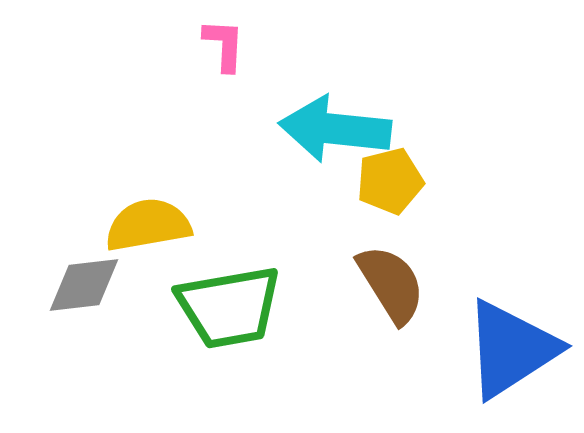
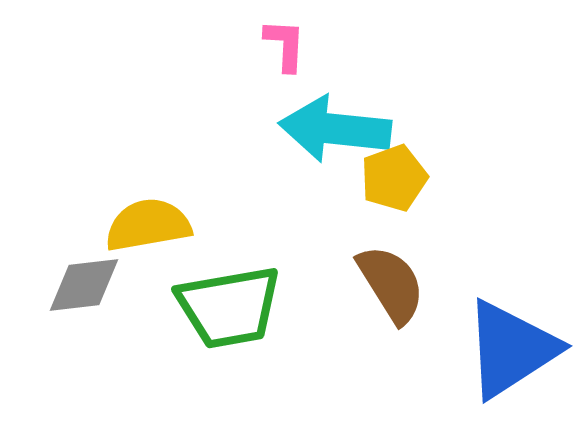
pink L-shape: moved 61 px right
yellow pentagon: moved 4 px right, 3 px up; rotated 6 degrees counterclockwise
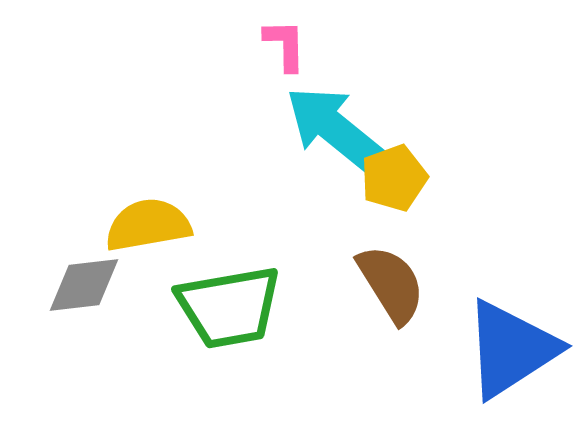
pink L-shape: rotated 4 degrees counterclockwise
cyan arrow: rotated 33 degrees clockwise
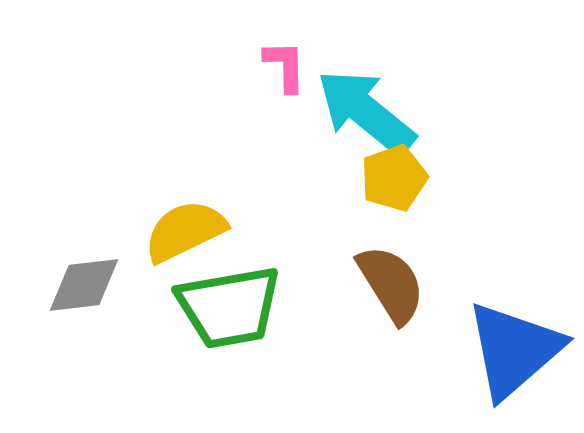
pink L-shape: moved 21 px down
cyan arrow: moved 31 px right, 17 px up
yellow semicircle: moved 37 px right, 6 px down; rotated 16 degrees counterclockwise
blue triangle: moved 3 px right, 1 px down; rotated 8 degrees counterclockwise
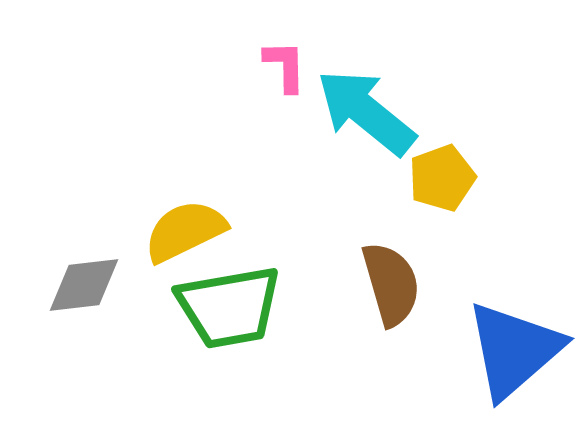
yellow pentagon: moved 48 px right
brown semicircle: rotated 16 degrees clockwise
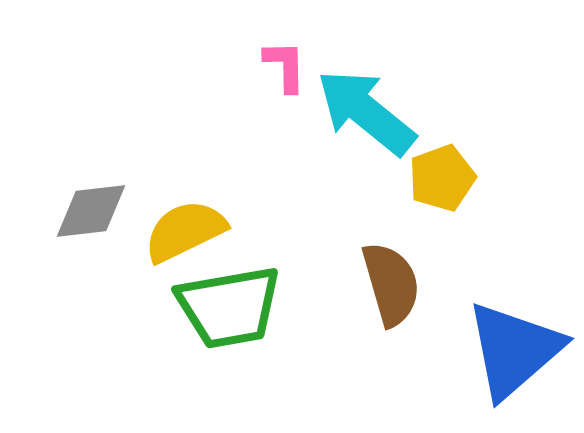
gray diamond: moved 7 px right, 74 px up
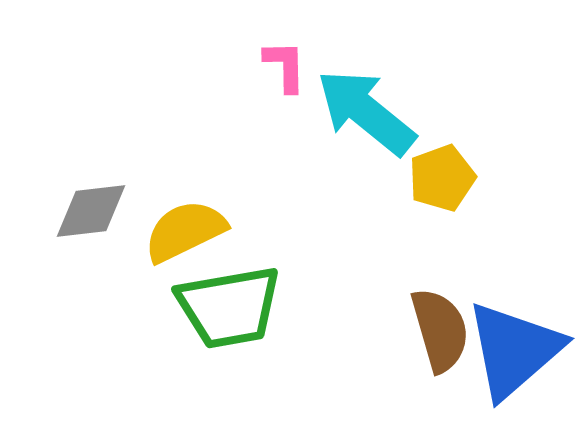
brown semicircle: moved 49 px right, 46 px down
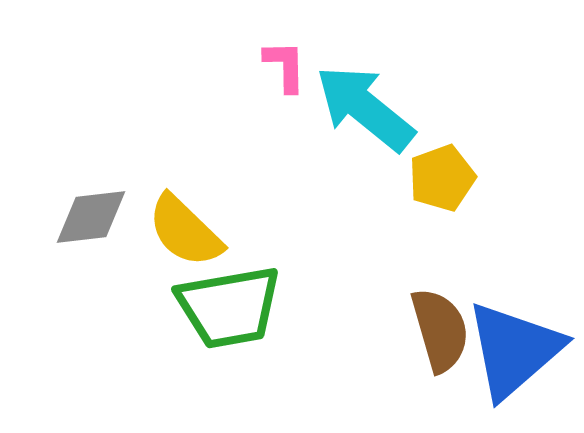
cyan arrow: moved 1 px left, 4 px up
gray diamond: moved 6 px down
yellow semicircle: rotated 110 degrees counterclockwise
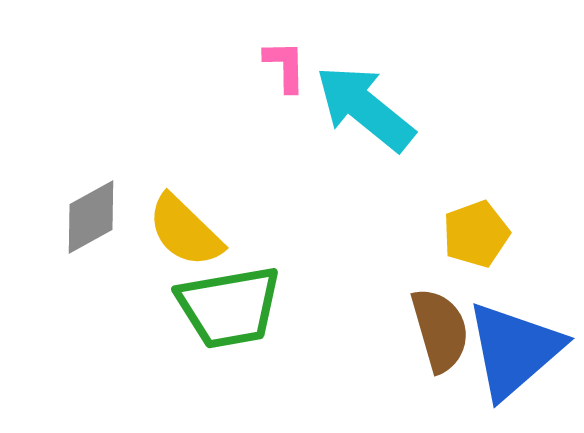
yellow pentagon: moved 34 px right, 56 px down
gray diamond: rotated 22 degrees counterclockwise
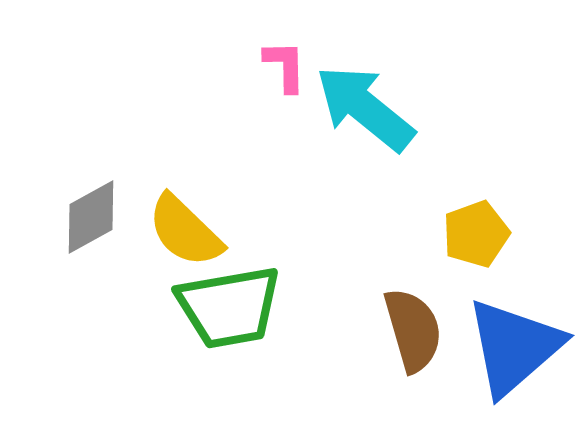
brown semicircle: moved 27 px left
blue triangle: moved 3 px up
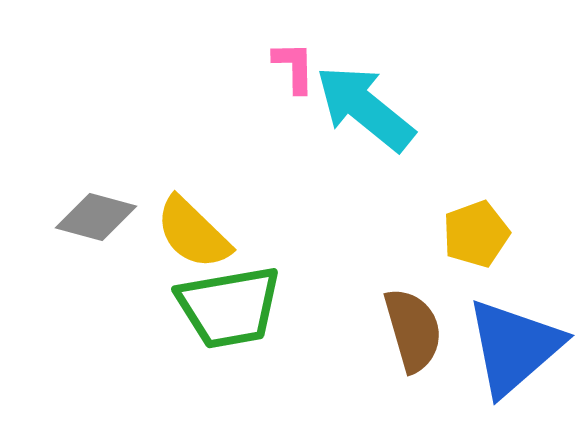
pink L-shape: moved 9 px right, 1 px down
gray diamond: moved 5 px right; rotated 44 degrees clockwise
yellow semicircle: moved 8 px right, 2 px down
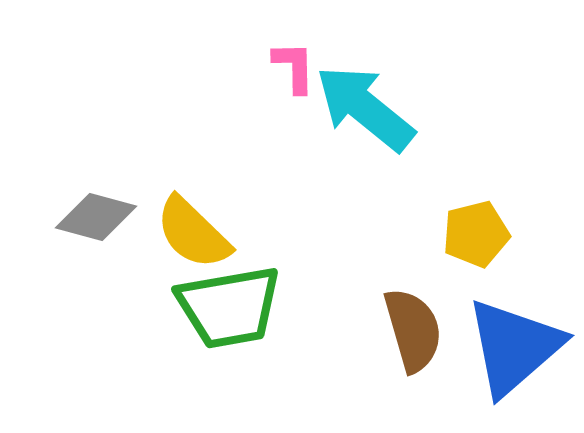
yellow pentagon: rotated 6 degrees clockwise
